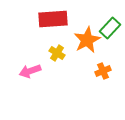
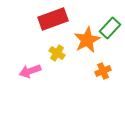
red rectangle: rotated 16 degrees counterclockwise
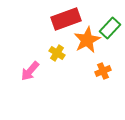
red rectangle: moved 13 px right
pink arrow: rotated 30 degrees counterclockwise
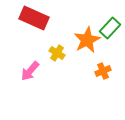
red rectangle: moved 32 px left, 1 px up; rotated 44 degrees clockwise
